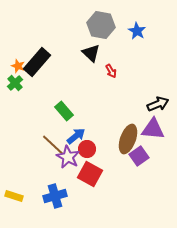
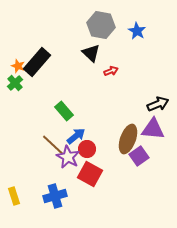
red arrow: rotated 80 degrees counterclockwise
yellow rectangle: rotated 54 degrees clockwise
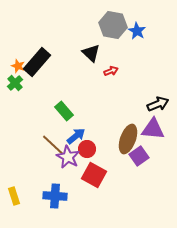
gray hexagon: moved 12 px right
red square: moved 4 px right, 1 px down
blue cross: rotated 20 degrees clockwise
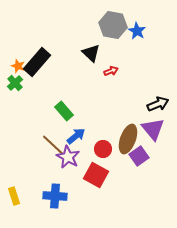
purple triangle: rotated 45 degrees clockwise
red circle: moved 16 px right
red square: moved 2 px right
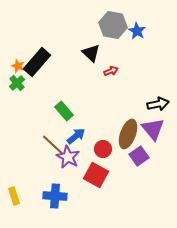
green cross: moved 2 px right
black arrow: rotated 10 degrees clockwise
brown ellipse: moved 5 px up
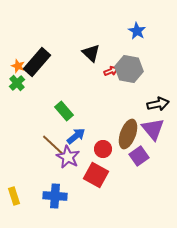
gray hexagon: moved 16 px right, 44 px down
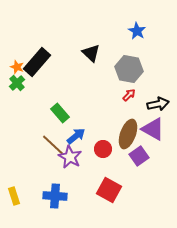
orange star: moved 1 px left, 1 px down
red arrow: moved 18 px right, 24 px down; rotated 24 degrees counterclockwise
green rectangle: moved 4 px left, 2 px down
purple triangle: rotated 20 degrees counterclockwise
purple star: moved 2 px right
red square: moved 13 px right, 15 px down
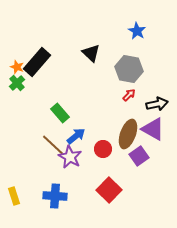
black arrow: moved 1 px left
red square: rotated 15 degrees clockwise
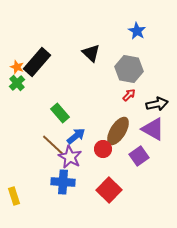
brown ellipse: moved 10 px left, 3 px up; rotated 12 degrees clockwise
blue cross: moved 8 px right, 14 px up
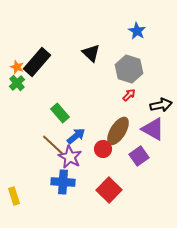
gray hexagon: rotated 8 degrees clockwise
black arrow: moved 4 px right, 1 px down
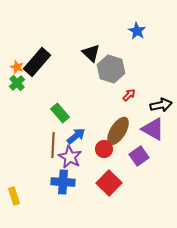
gray hexagon: moved 18 px left
brown line: rotated 50 degrees clockwise
red circle: moved 1 px right
red square: moved 7 px up
